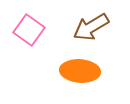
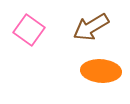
orange ellipse: moved 21 px right
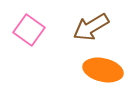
orange ellipse: moved 2 px right, 1 px up; rotated 9 degrees clockwise
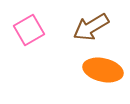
pink square: rotated 24 degrees clockwise
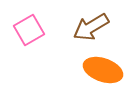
orange ellipse: rotated 6 degrees clockwise
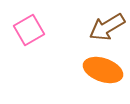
brown arrow: moved 16 px right
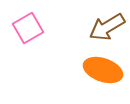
pink square: moved 1 px left, 2 px up
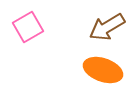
pink square: moved 1 px up
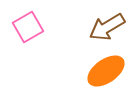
orange ellipse: moved 3 px right, 1 px down; rotated 54 degrees counterclockwise
